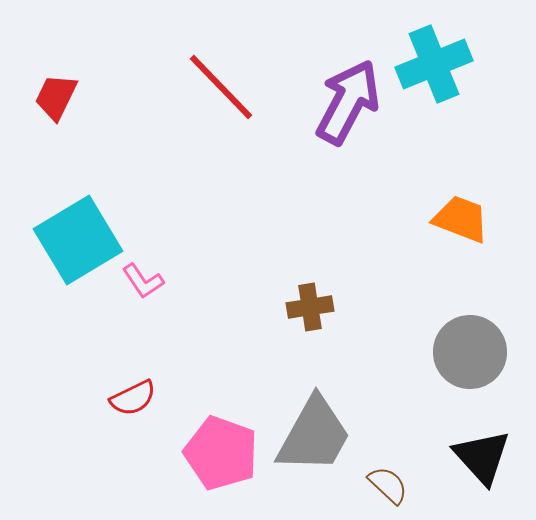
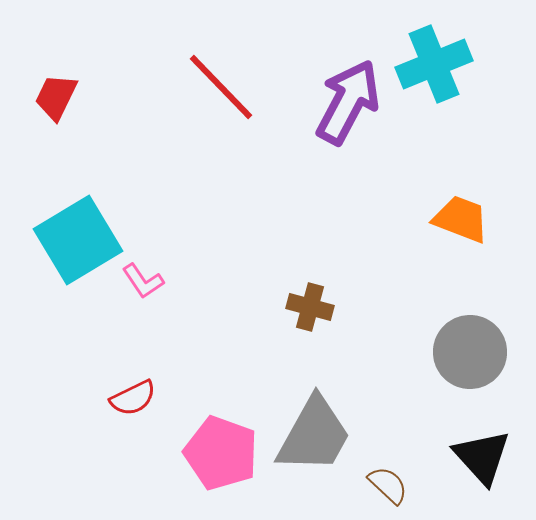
brown cross: rotated 24 degrees clockwise
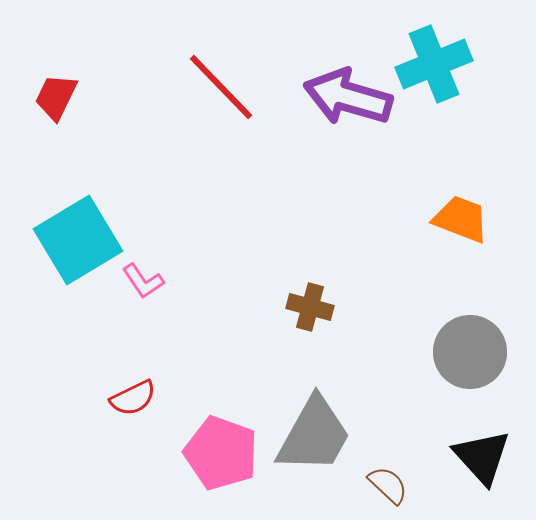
purple arrow: moved 5 px up; rotated 102 degrees counterclockwise
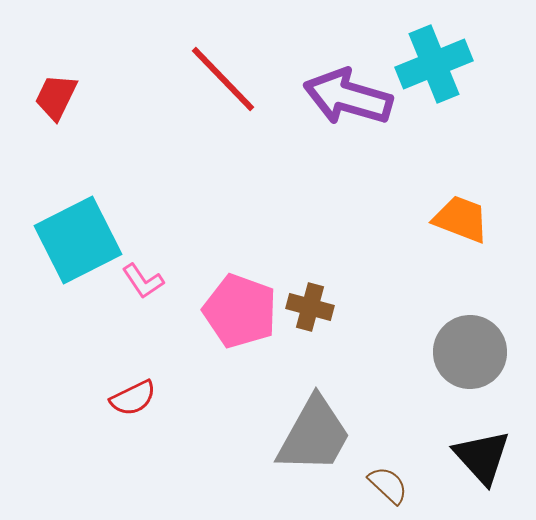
red line: moved 2 px right, 8 px up
cyan square: rotated 4 degrees clockwise
pink pentagon: moved 19 px right, 142 px up
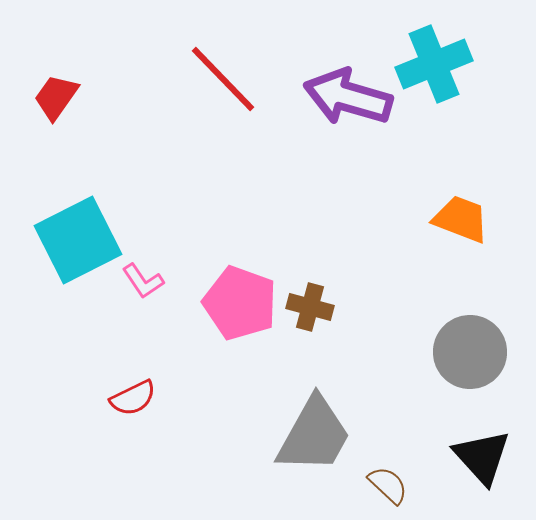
red trapezoid: rotated 9 degrees clockwise
pink pentagon: moved 8 px up
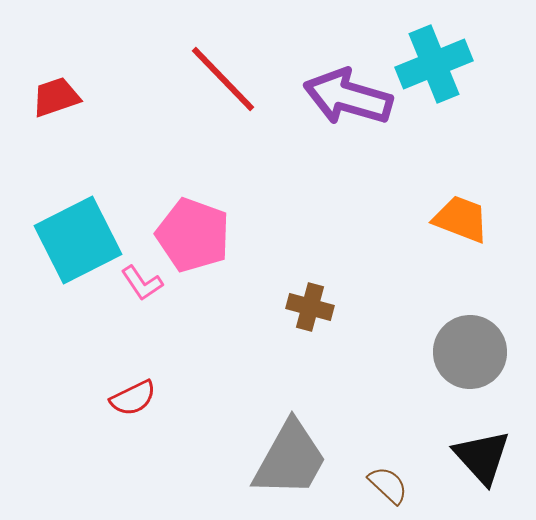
red trapezoid: rotated 36 degrees clockwise
pink L-shape: moved 1 px left, 2 px down
pink pentagon: moved 47 px left, 68 px up
gray trapezoid: moved 24 px left, 24 px down
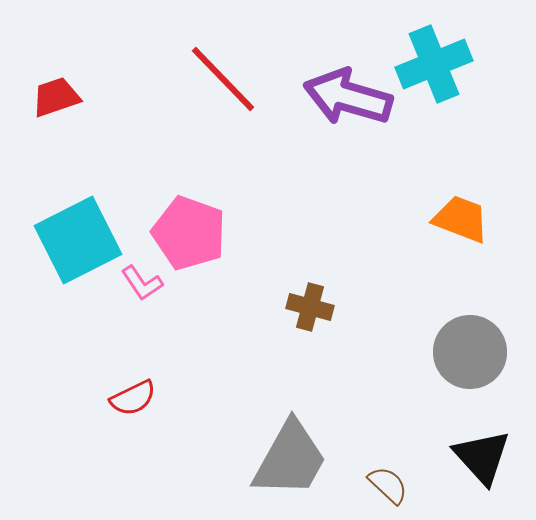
pink pentagon: moved 4 px left, 2 px up
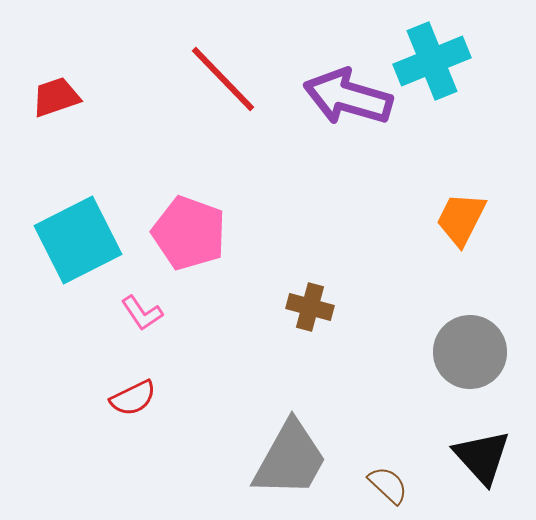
cyan cross: moved 2 px left, 3 px up
orange trapezoid: rotated 84 degrees counterclockwise
pink L-shape: moved 30 px down
